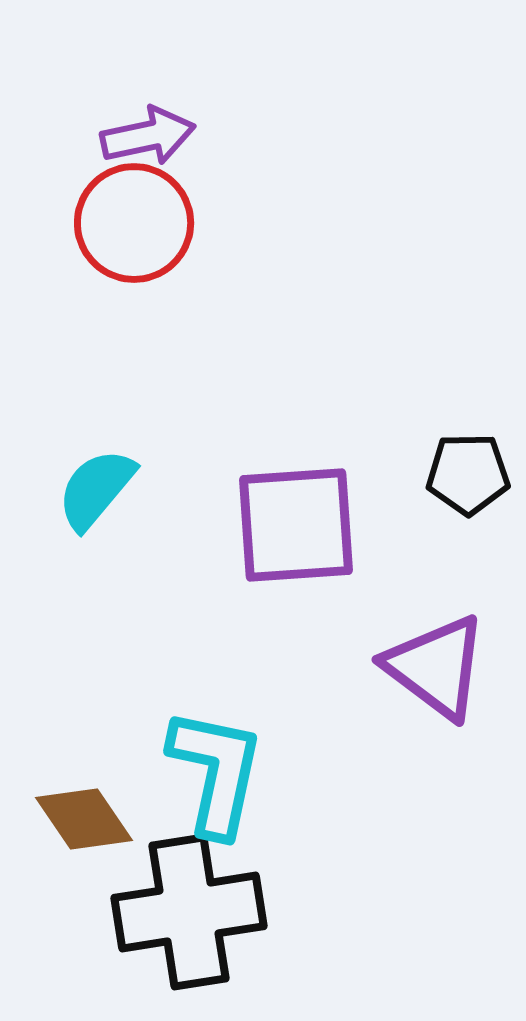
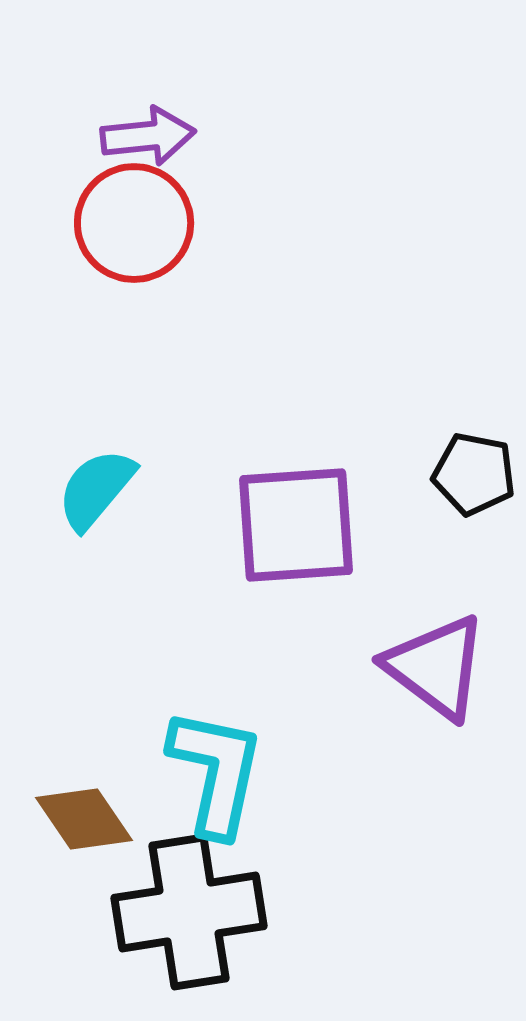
purple arrow: rotated 6 degrees clockwise
black pentagon: moved 6 px right; rotated 12 degrees clockwise
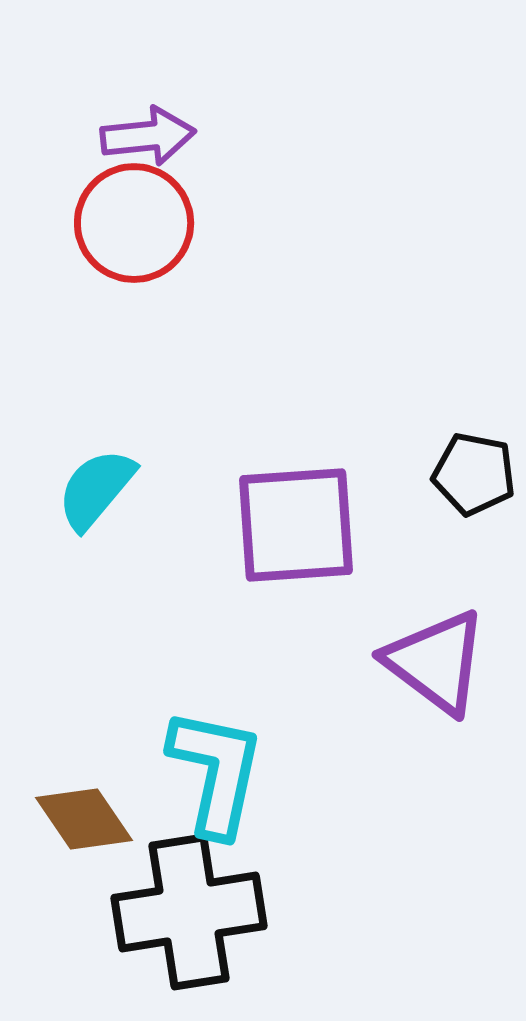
purple triangle: moved 5 px up
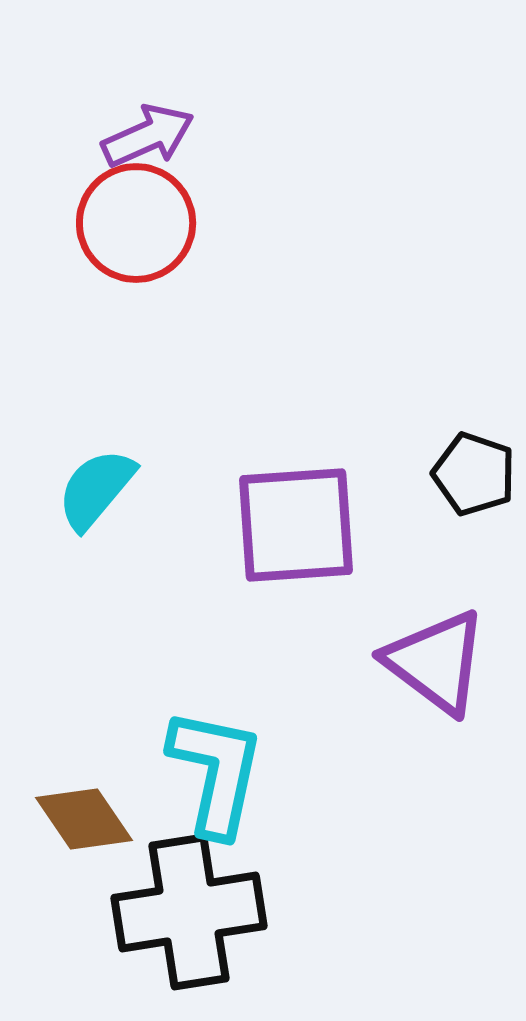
purple arrow: rotated 18 degrees counterclockwise
red circle: moved 2 px right
black pentagon: rotated 8 degrees clockwise
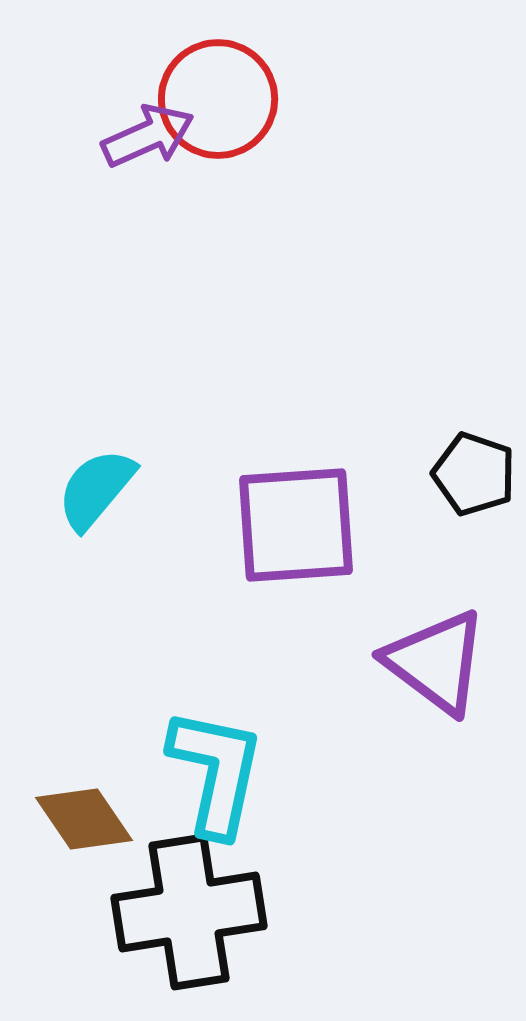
red circle: moved 82 px right, 124 px up
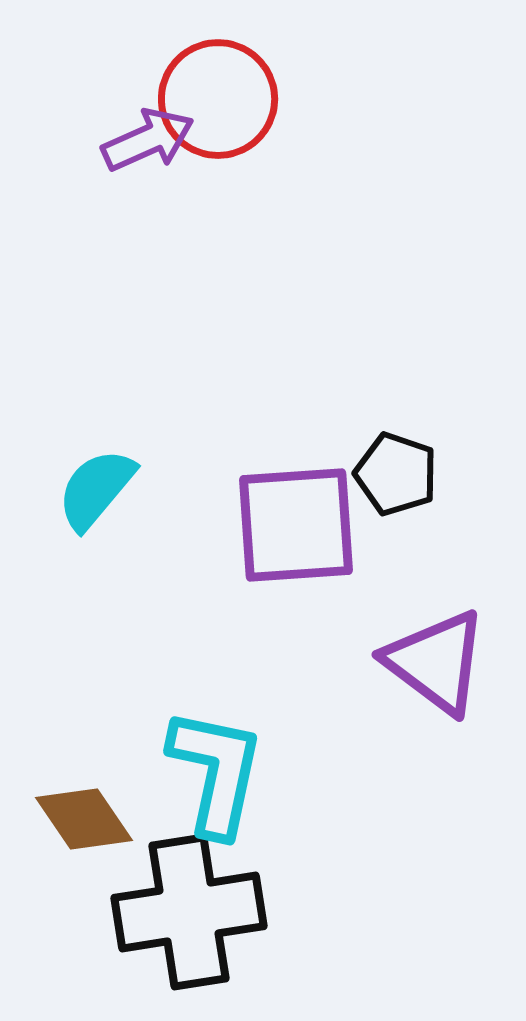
purple arrow: moved 4 px down
black pentagon: moved 78 px left
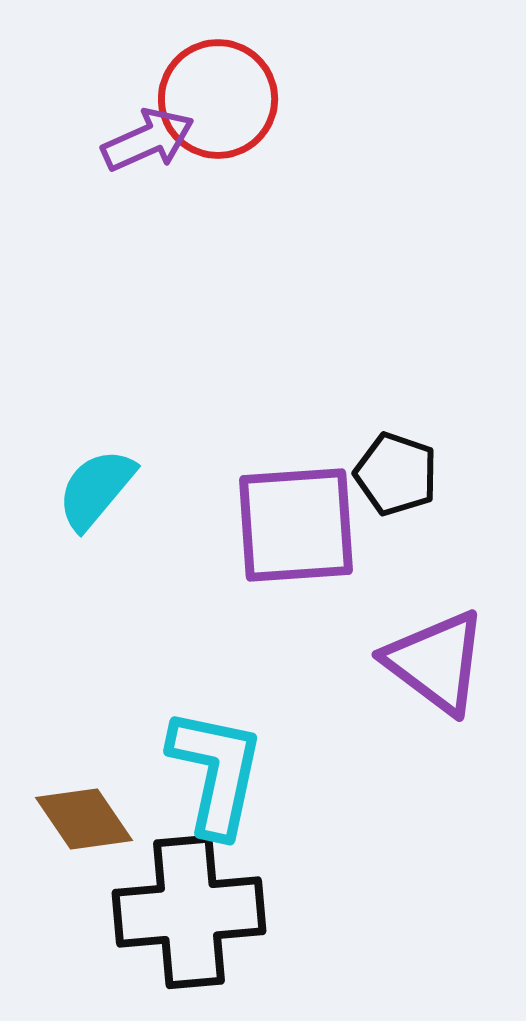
black cross: rotated 4 degrees clockwise
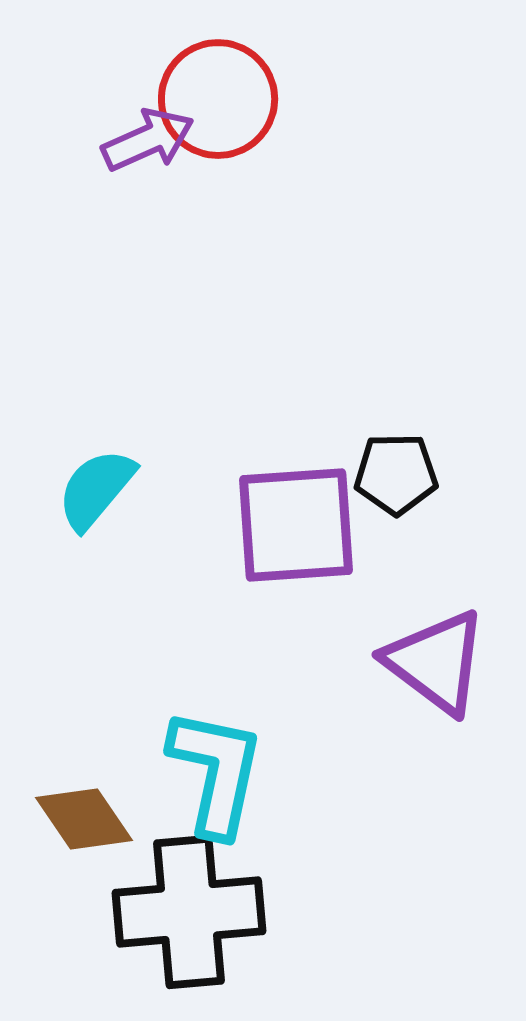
black pentagon: rotated 20 degrees counterclockwise
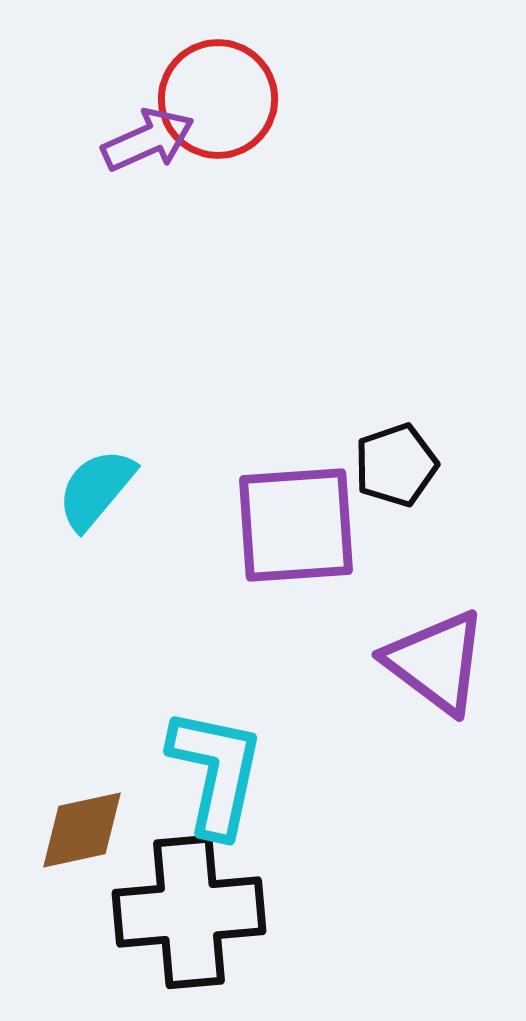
black pentagon: moved 9 px up; rotated 18 degrees counterclockwise
brown diamond: moved 2 px left, 11 px down; rotated 68 degrees counterclockwise
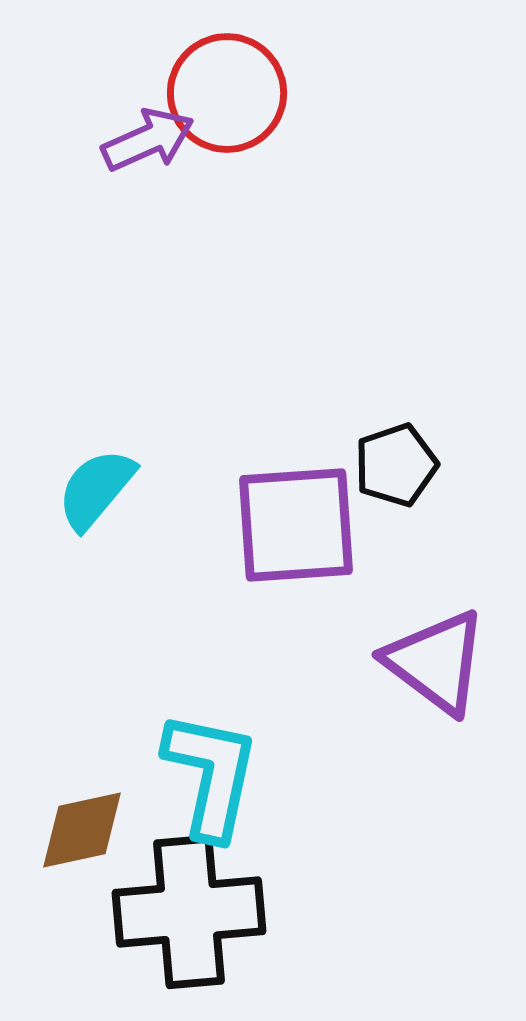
red circle: moved 9 px right, 6 px up
cyan L-shape: moved 5 px left, 3 px down
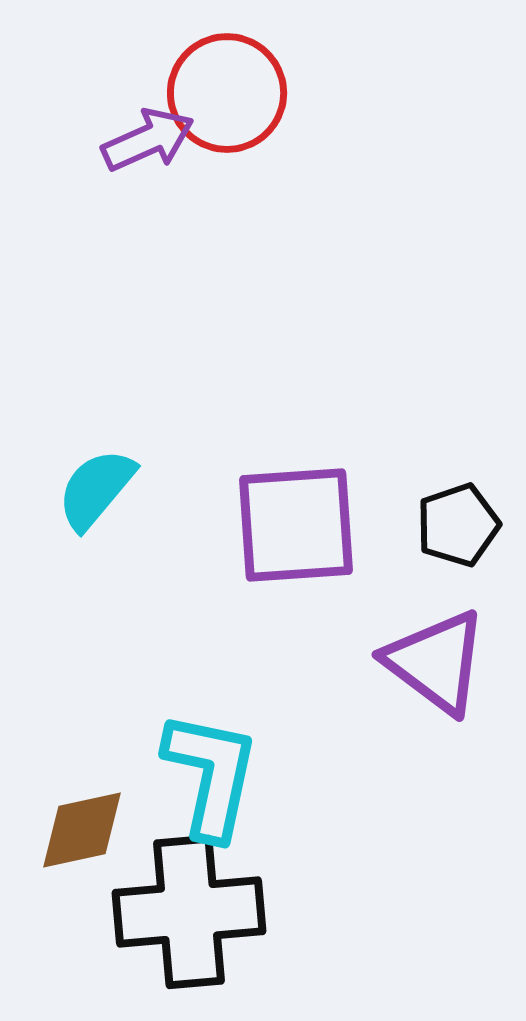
black pentagon: moved 62 px right, 60 px down
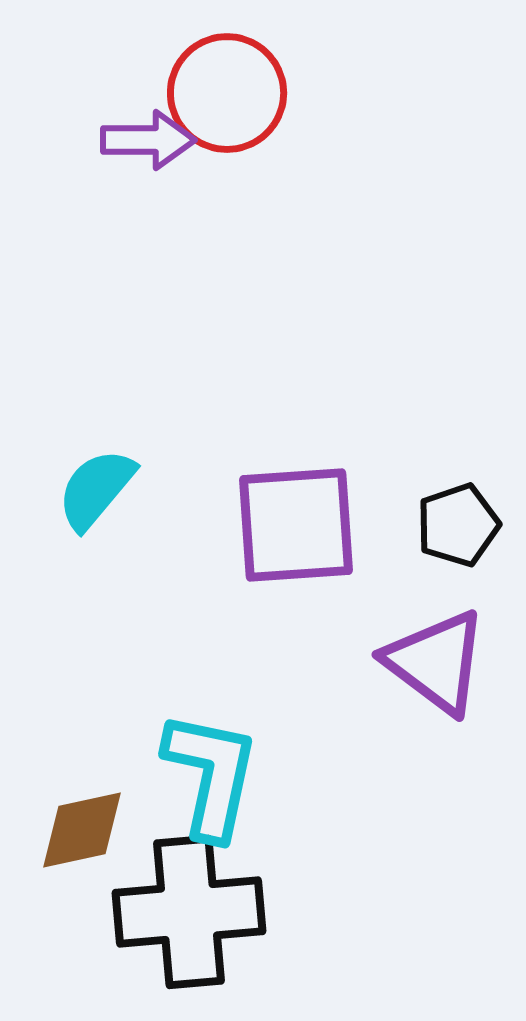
purple arrow: rotated 24 degrees clockwise
